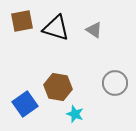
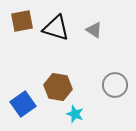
gray circle: moved 2 px down
blue square: moved 2 px left
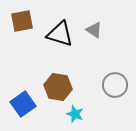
black triangle: moved 4 px right, 6 px down
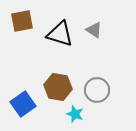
gray circle: moved 18 px left, 5 px down
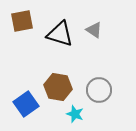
gray circle: moved 2 px right
blue square: moved 3 px right
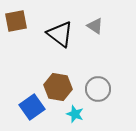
brown square: moved 6 px left
gray triangle: moved 1 px right, 4 px up
black triangle: rotated 20 degrees clockwise
gray circle: moved 1 px left, 1 px up
blue square: moved 6 px right, 3 px down
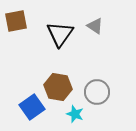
black triangle: rotated 28 degrees clockwise
gray circle: moved 1 px left, 3 px down
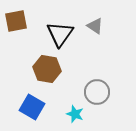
brown hexagon: moved 11 px left, 18 px up
blue square: rotated 25 degrees counterclockwise
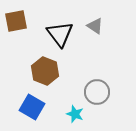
black triangle: rotated 12 degrees counterclockwise
brown hexagon: moved 2 px left, 2 px down; rotated 12 degrees clockwise
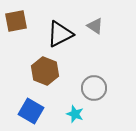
black triangle: rotated 40 degrees clockwise
gray circle: moved 3 px left, 4 px up
blue square: moved 1 px left, 4 px down
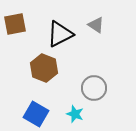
brown square: moved 1 px left, 3 px down
gray triangle: moved 1 px right, 1 px up
brown hexagon: moved 1 px left, 3 px up
blue square: moved 5 px right, 3 px down
